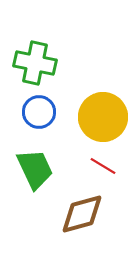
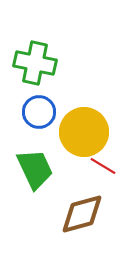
yellow circle: moved 19 px left, 15 px down
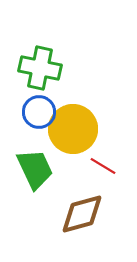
green cross: moved 5 px right, 5 px down
yellow circle: moved 11 px left, 3 px up
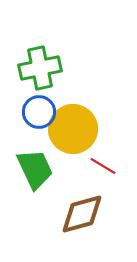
green cross: rotated 24 degrees counterclockwise
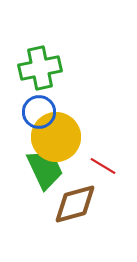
yellow circle: moved 17 px left, 8 px down
green trapezoid: moved 10 px right
brown diamond: moved 7 px left, 10 px up
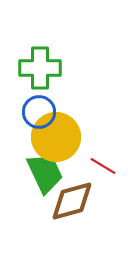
green cross: rotated 12 degrees clockwise
green trapezoid: moved 4 px down
brown diamond: moved 3 px left, 3 px up
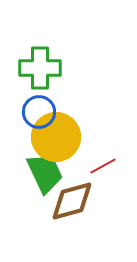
red line: rotated 60 degrees counterclockwise
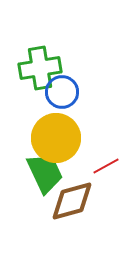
green cross: rotated 9 degrees counterclockwise
blue circle: moved 23 px right, 20 px up
yellow circle: moved 1 px down
red line: moved 3 px right
